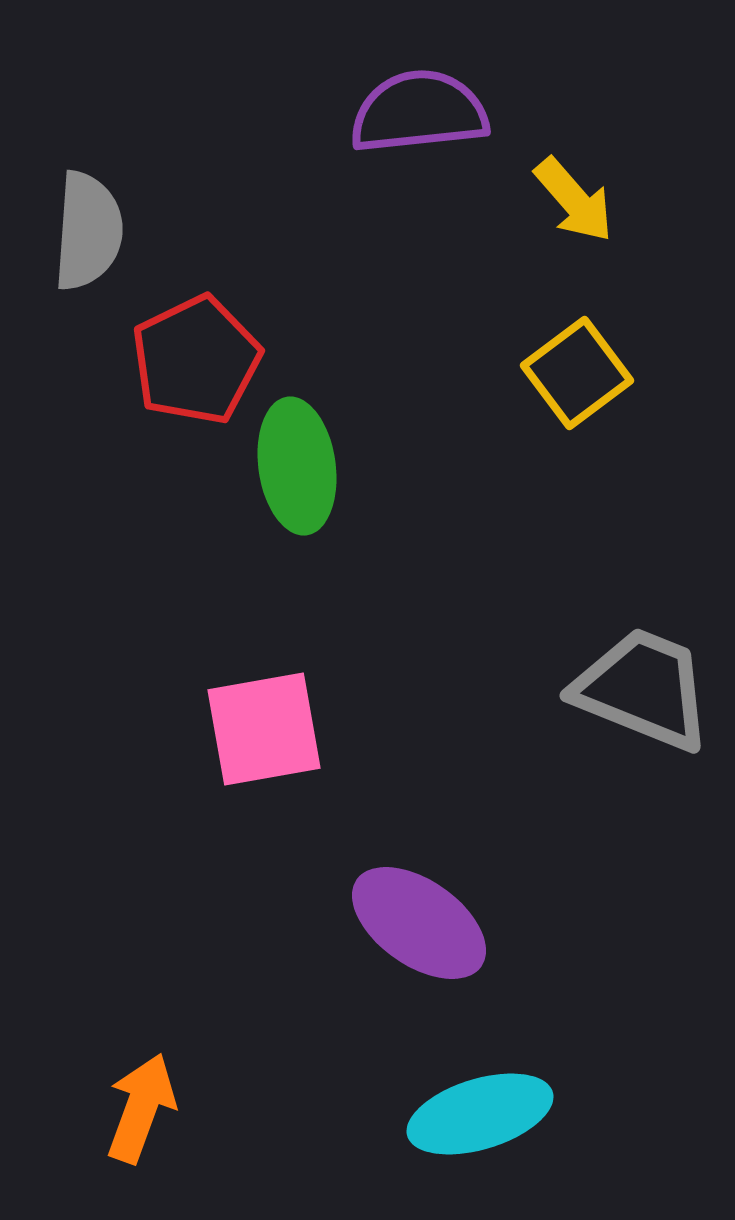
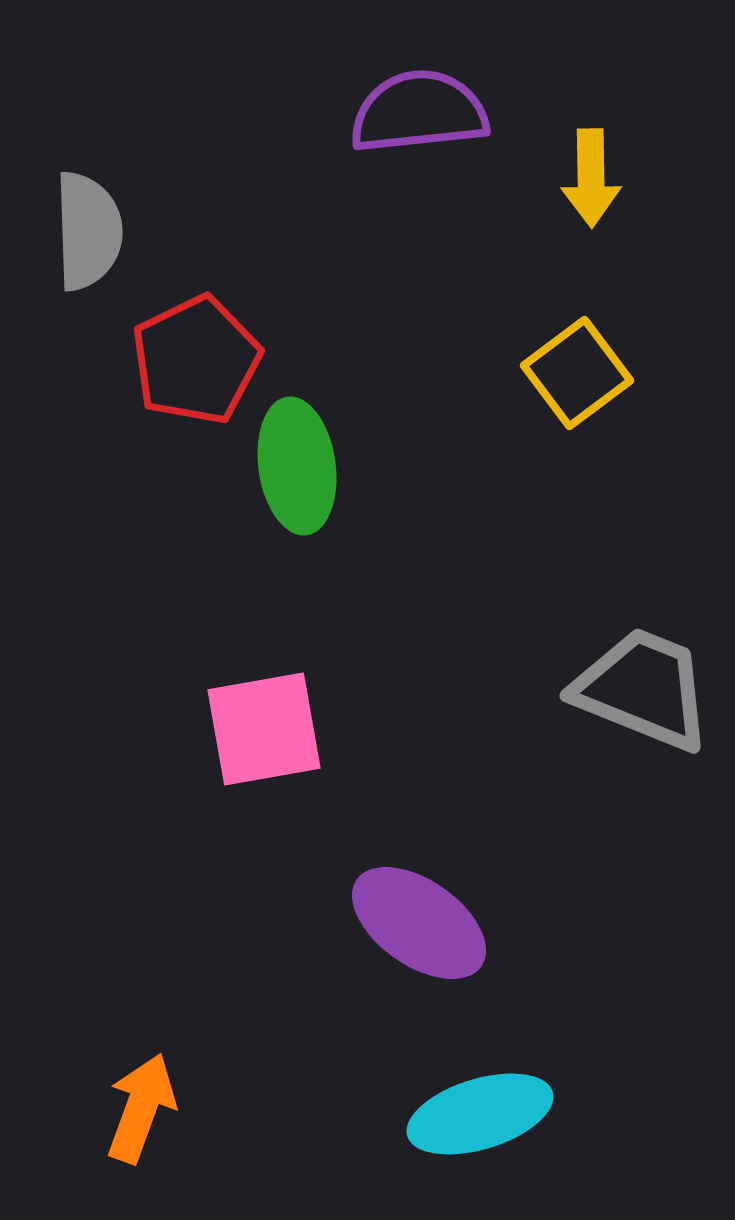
yellow arrow: moved 17 px right, 22 px up; rotated 40 degrees clockwise
gray semicircle: rotated 6 degrees counterclockwise
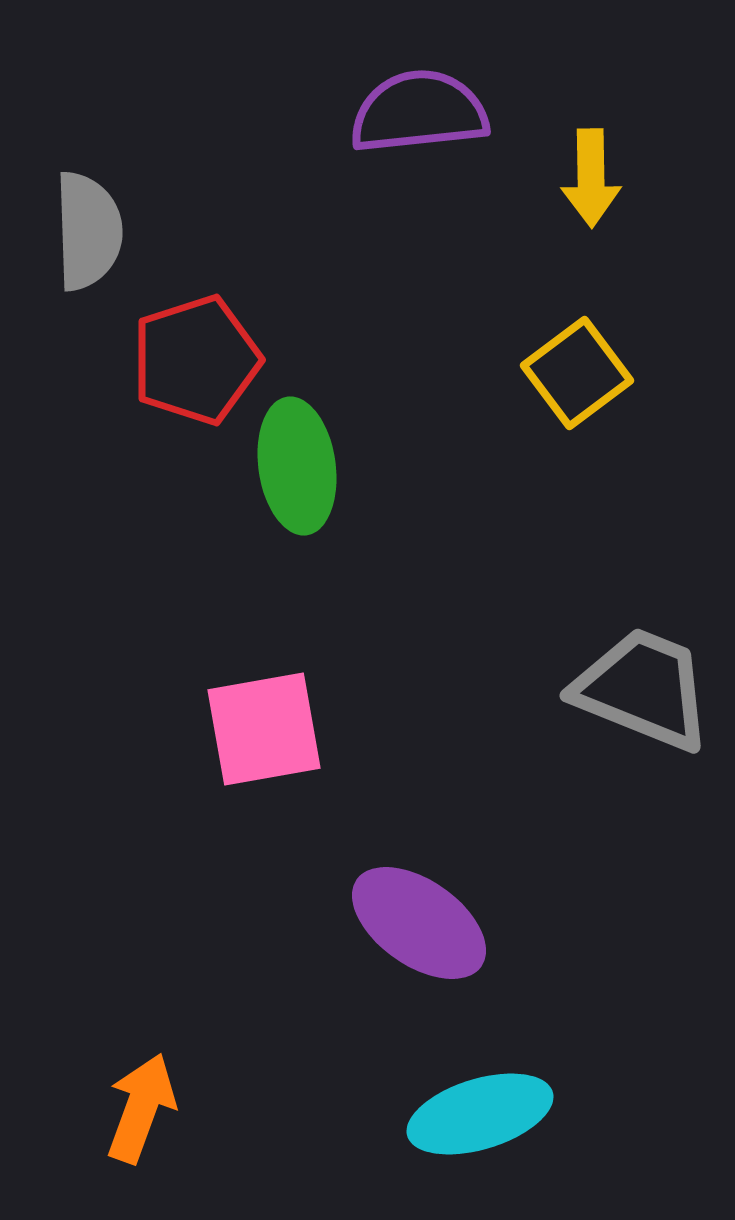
red pentagon: rotated 8 degrees clockwise
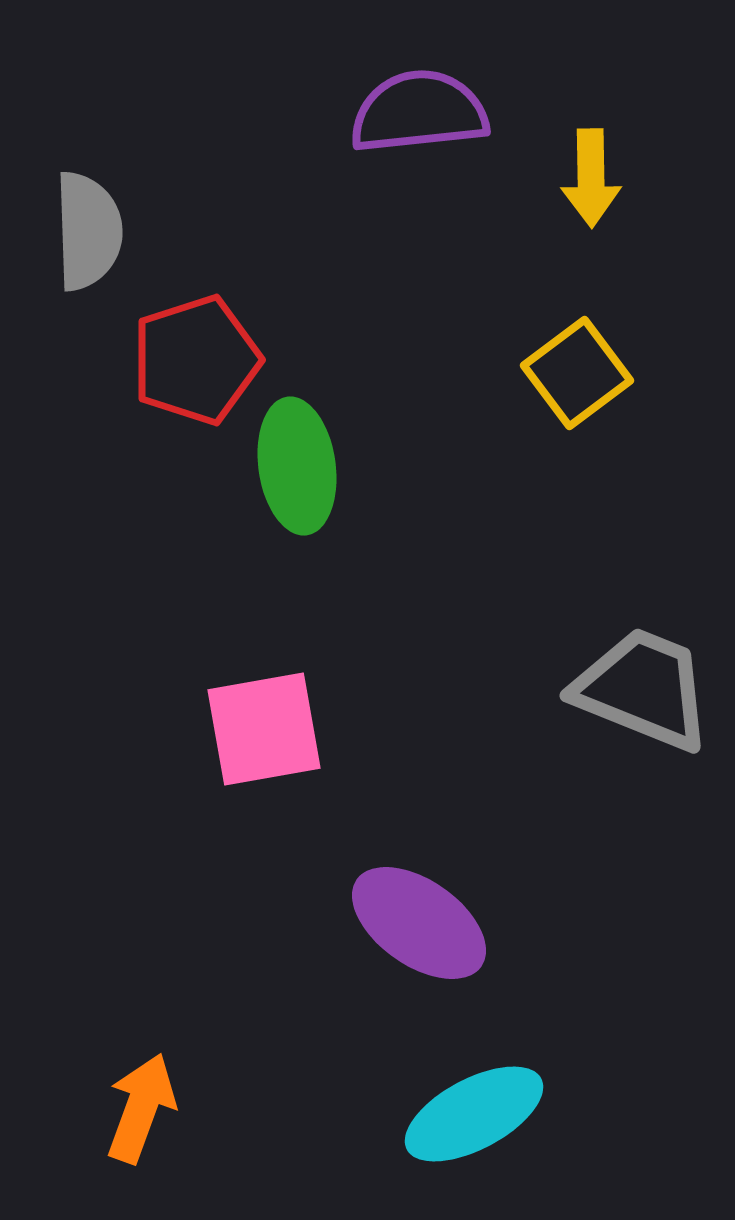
cyan ellipse: moved 6 px left; rotated 11 degrees counterclockwise
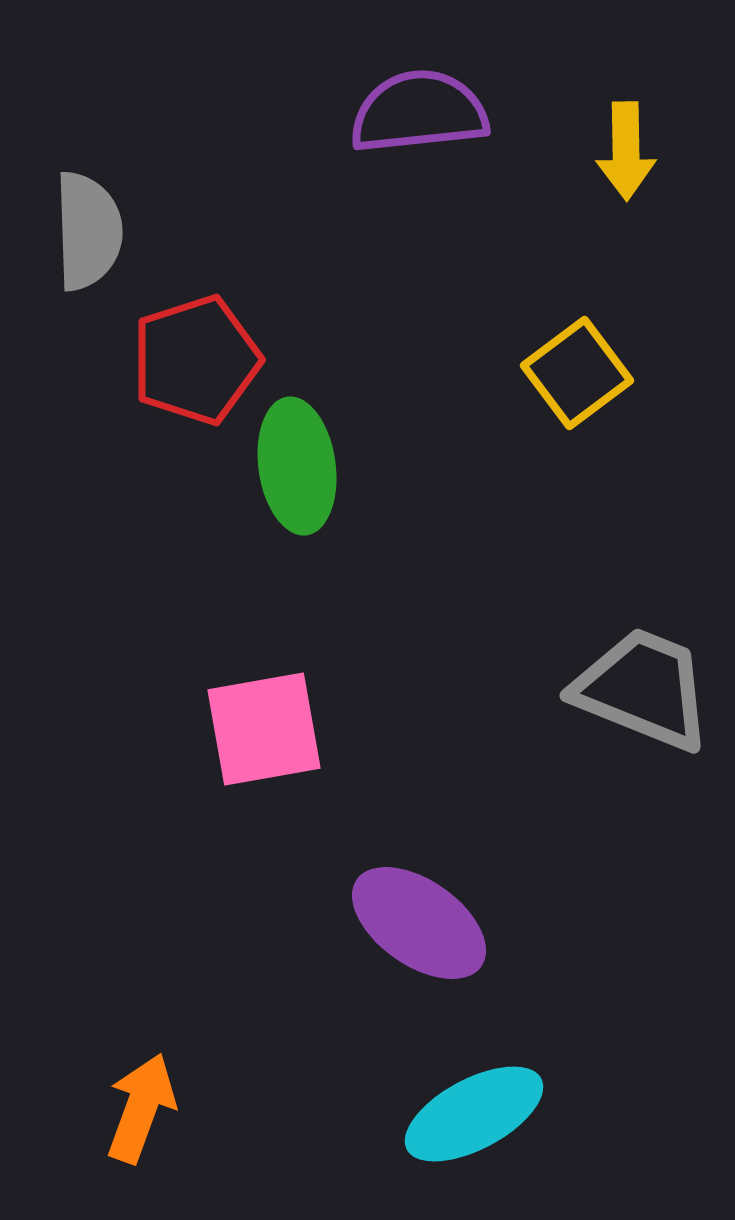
yellow arrow: moved 35 px right, 27 px up
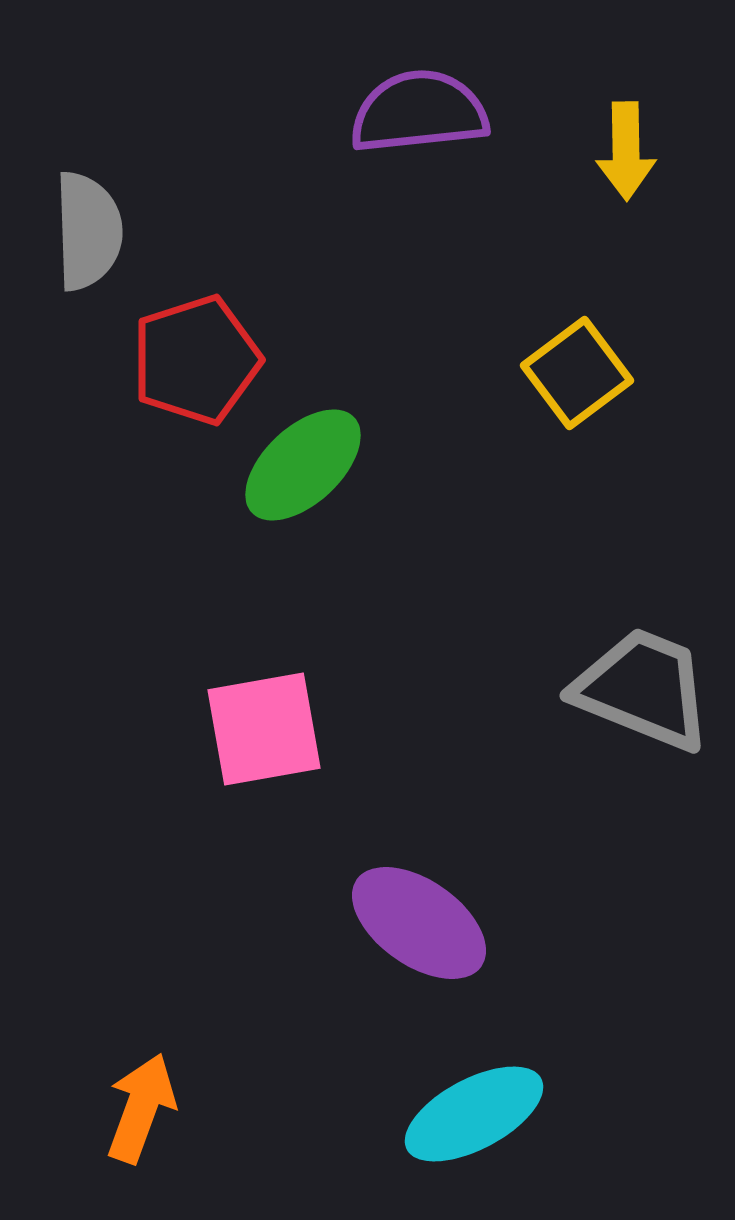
green ellipse: moved 6 px right, 1 px up; rotated 55 degrees clockwise
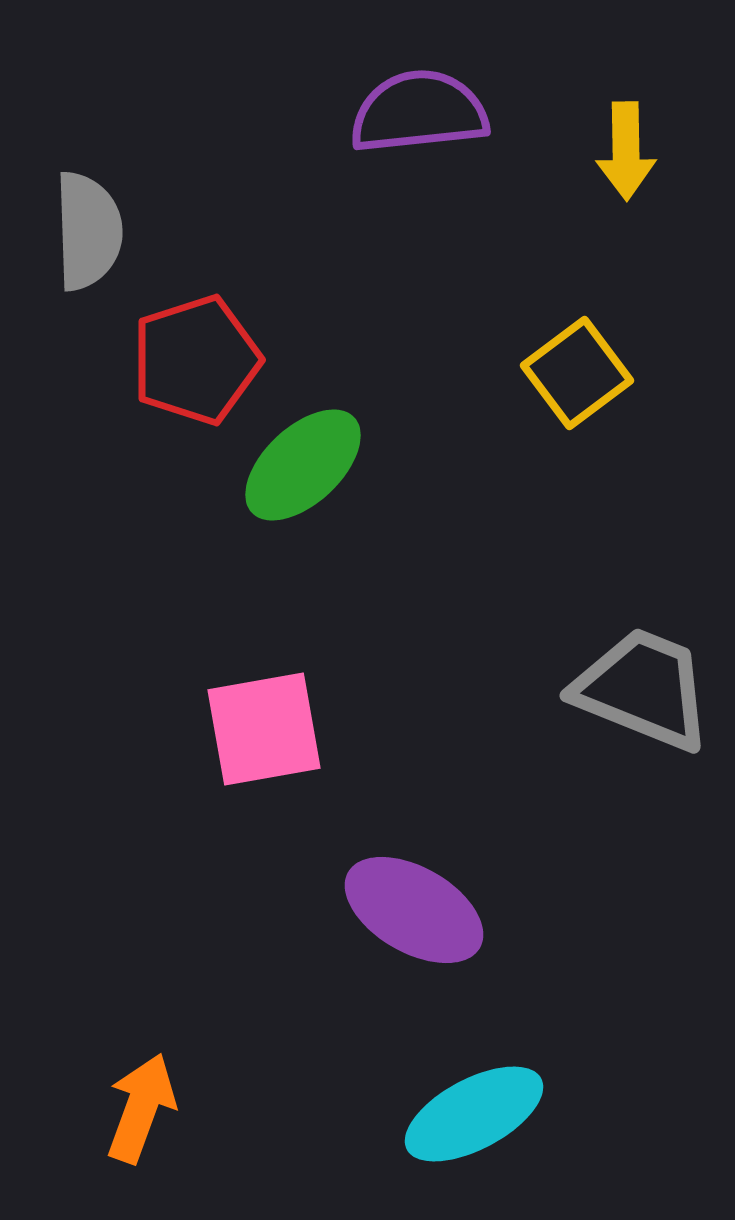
purple ellipse: moved 5 px left, 13 px up; rotated 5 degrees counterclockwise
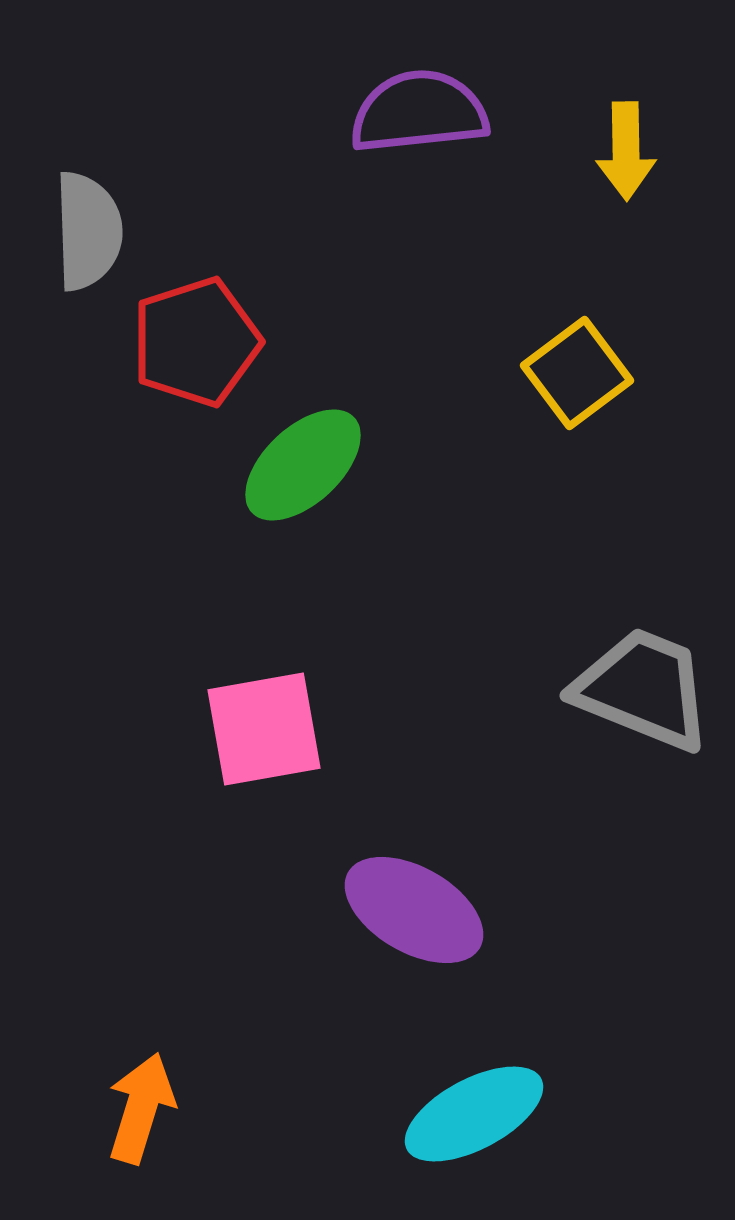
red pentagon: moved 18 px up
orange arrow: rotated 3 degrees counterclockwise
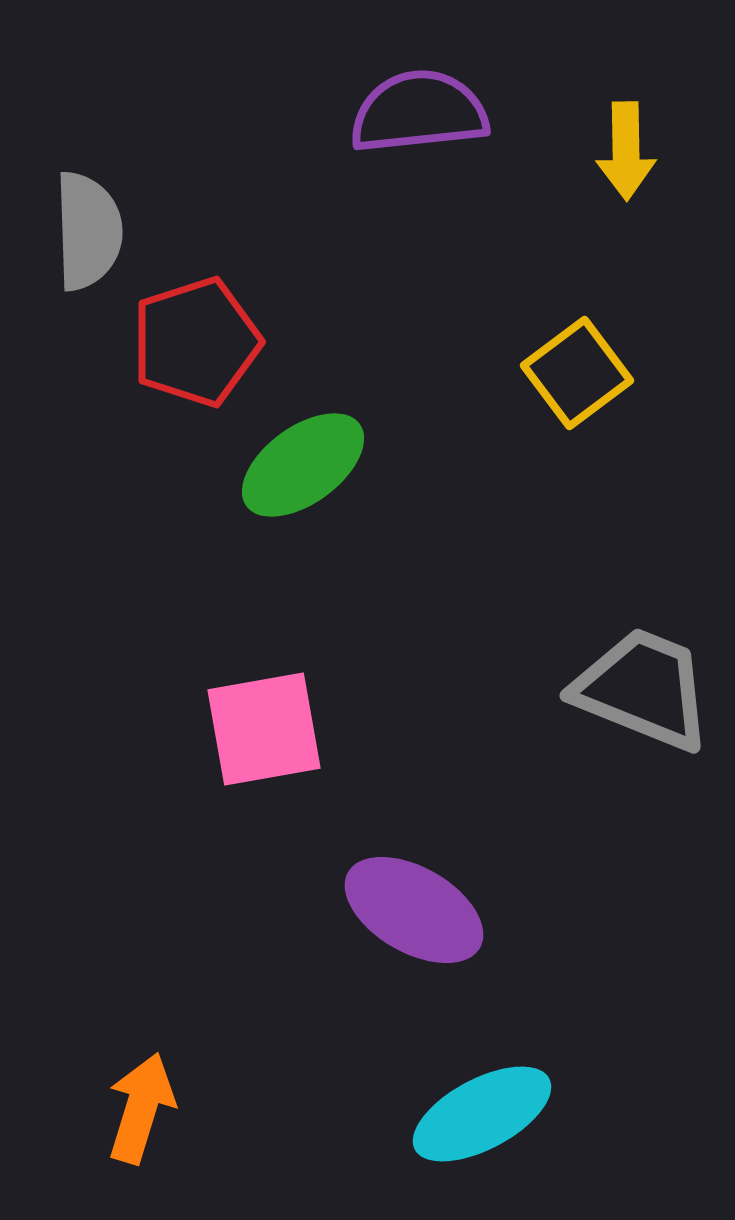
green ellipse: rotated 7 degrees clockwise
cyan ellipse: moved 8 px right
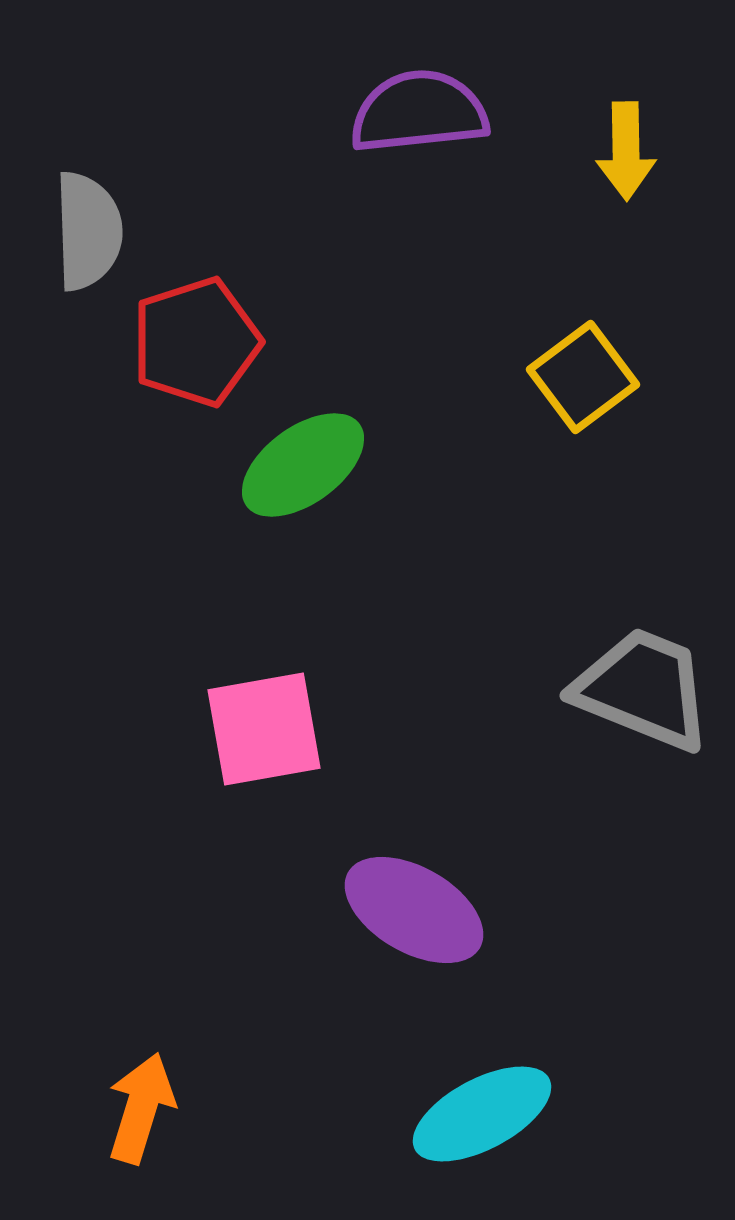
yellow square: moved 6 px right, 4 px down
